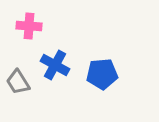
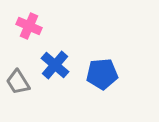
pink cross: rotated 20 degrees clockwise
blue cross: rotated 12 degrees clockwise
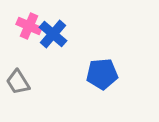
blue cross: moved 2 px left, 31 px up
